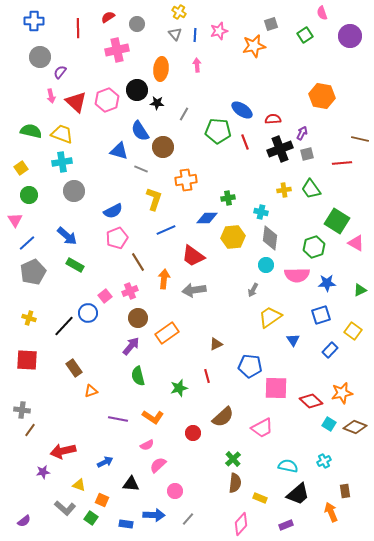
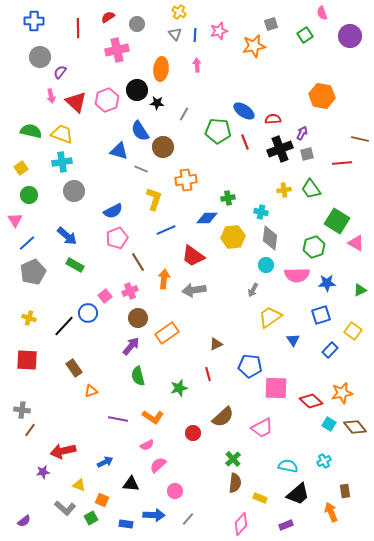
blue ellipse at (242, 110): moved 2 px right, 1 px down
red line at (207, 376): moved 1 px right, 2 px up
brown diamond at (355, 427): rotated 30 degrees clockwise
green square at (91, 518): rotated 24 degrees clockwise
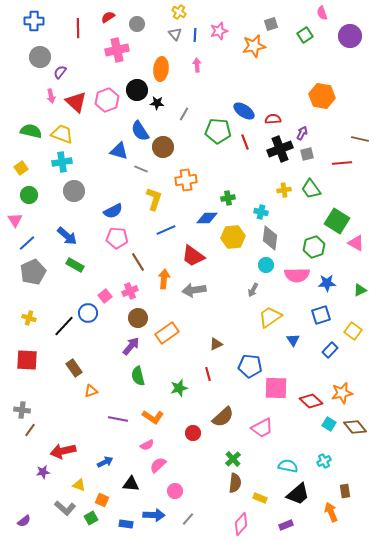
pink pentagon at (117, 238): rotated 25 degrees clockwise
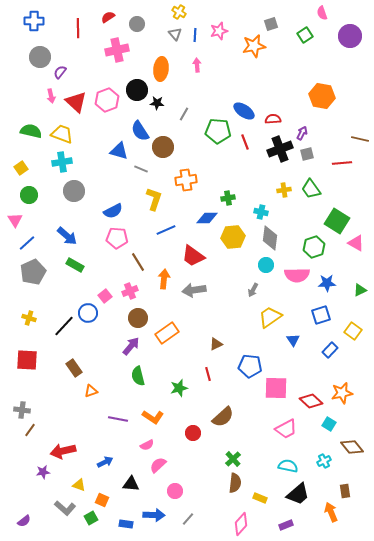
brown diamond at (355, 427): moved 3 px left, 20 px down
pink trapezoid at (262, 428): moved 24 px right, 1 px down
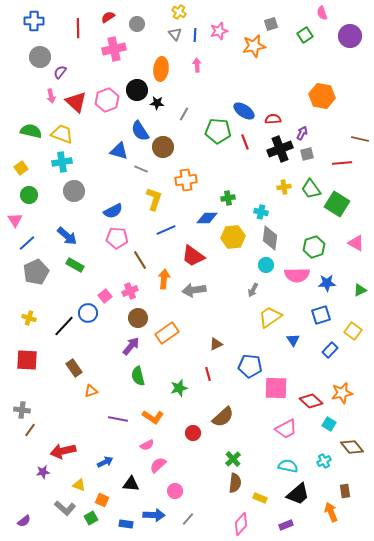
pink cross at (117, 50): moved 3 px left, 1 px up
yellow cross at (284, 190): moved 3 px up
green square at (337, 221): moved 17 px up
brown line at (138, 262): moved 2 px right, 2 px up
gray pentagon at (33, 272): moved 3 px right
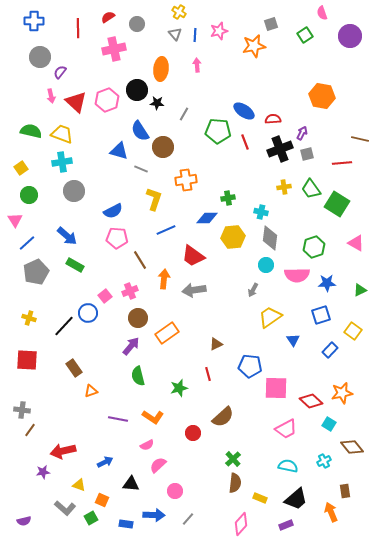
black trapezoid at (298, 494): moved 2 px left, 5 px down
purple semicircle at (24, 521): rotated 24 degrees clockwise
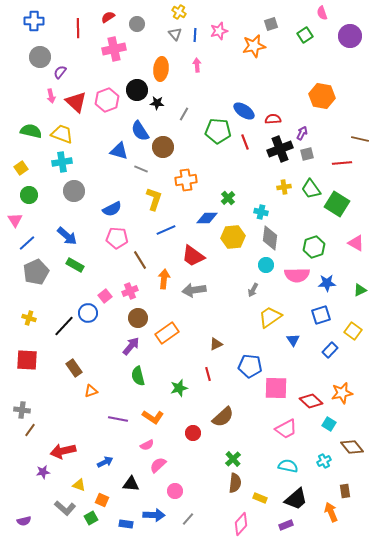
green cross at (228, 198): rotated 32 degrees counterclockwise
blue semicircle at (113, 211): moved 1 px left, 2 px up
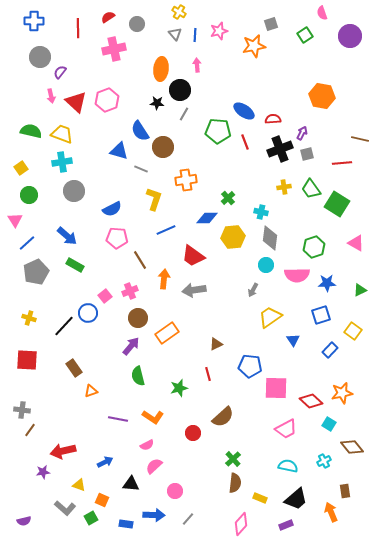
black circle at (137, 90): moved 43 px right
pink semicircle at (158, 465): moved 4 px left, 1 px down
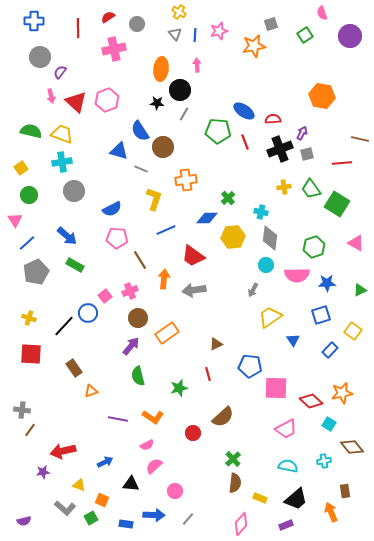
red square at (27, 360): moved 4 px right, 6 px up
cyan cross at (324, 461): rotated 16 degrees clockwise
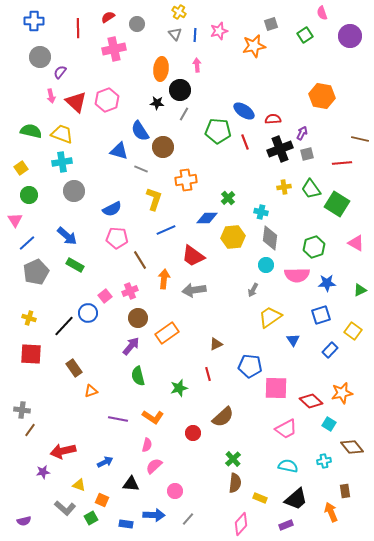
pink semicircle at (147, 445): rotated 48 degrees counterclockwise
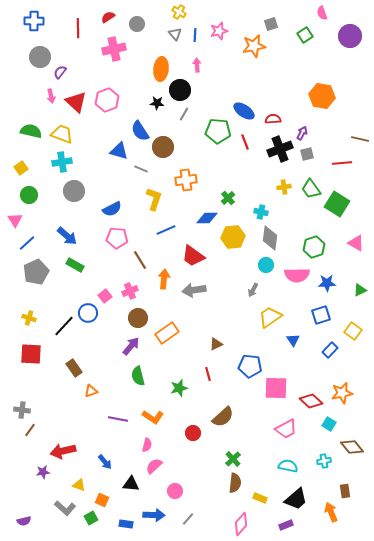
blue arrow at (105, 462): rotated 77 degrees clockwise
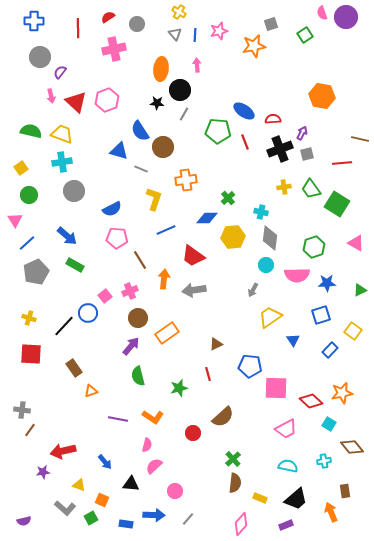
purple circle at (350, 36): moved 4 px left, 19 px up
